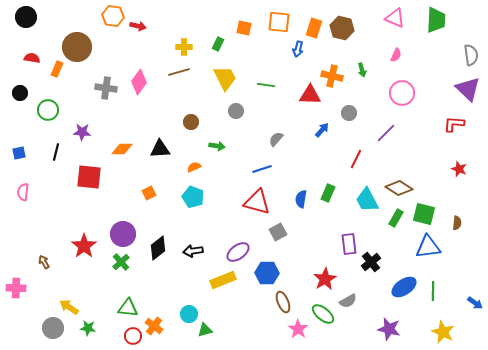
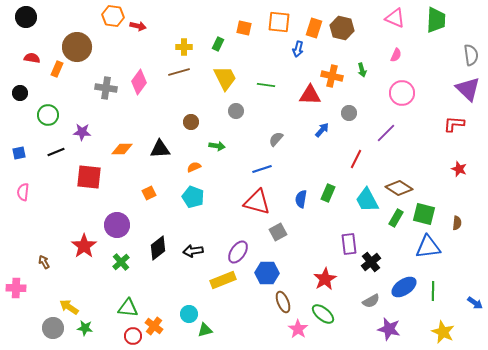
green circle at (48, 110): moved 5 px down
black line at (56, 152): rotated 54 degrees clockwise
purple circle at (123, 234): moved 6 px left, 9 px up
purple ellipse at (238, 252): rotated 20 degrees counterclockwise
gray semicircle at (348, 301): moved 23 px right
green star at (88, 328): moved 3 px left
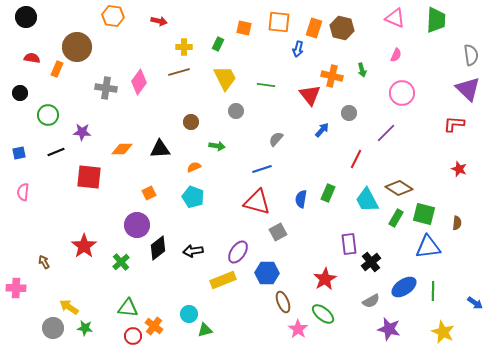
red arrow at (138, 26): moved 21 px right, 5 px up
red triangle at (310, 95): rotated 50 degrees clockwise
purple circle at (117, 225): moved 20 px right
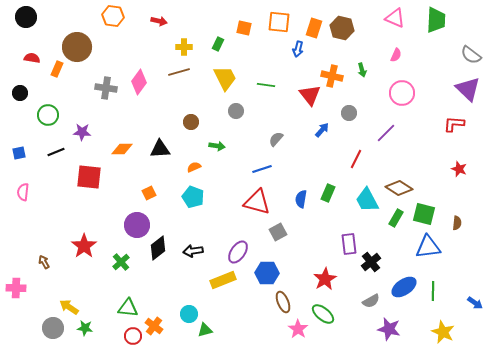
gray semicircle at (471, 55): rotated 135 degrees clockwise
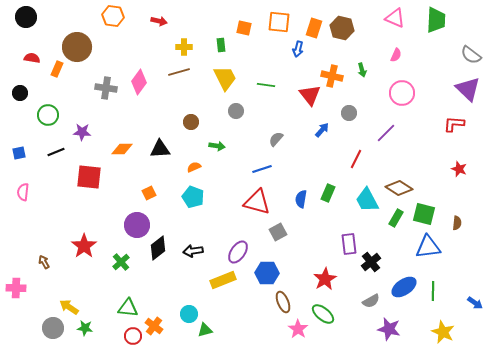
green rectangle at (218, 44): moved 3 px right, 1 px down; rotated 32 degrees counterclockwise
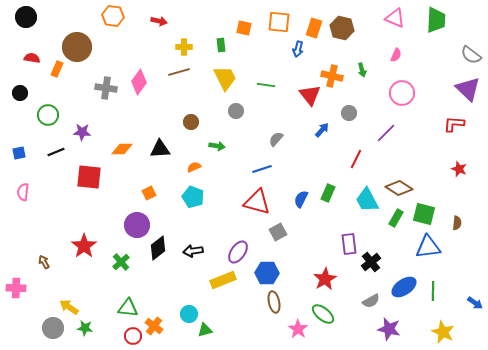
blue semicircle at (301, 199): rotated 18 degrees clockwise
brown ellipse at (283, 302): moved 9 px left; rotated 10 degrees clockwise
